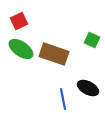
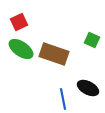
red square: moved 1 px down
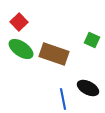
red square: rotated 18 degrees counterclockwise
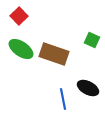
red square: moved 6 px up
